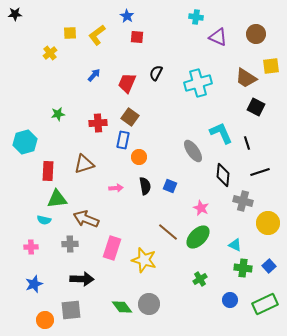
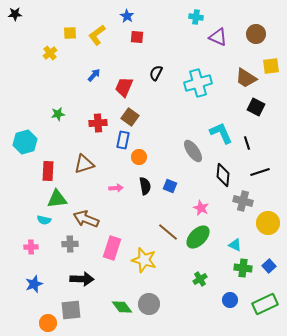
red trapezoid at (127, 83): moved 3 px left, 4 px down
orange circle at (45, 320): moved 3 px right, 3 px down
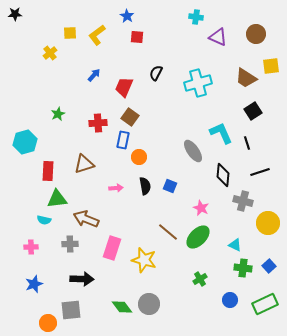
black square at (256, 107): moved 3 px left, 4 px down; rotated 30 degrees clockwise
green star at (58, 114): rotated 16 degrees counterclockwise
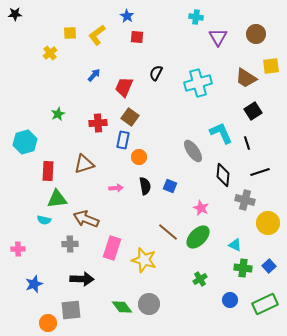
purple triangle at (218, 37): rotated 36 degrees clockwise
gray cross at (243, 201): moved 2 px right, 1 px up
pink cross at (31, 247): moved 13 px left, 2 px down
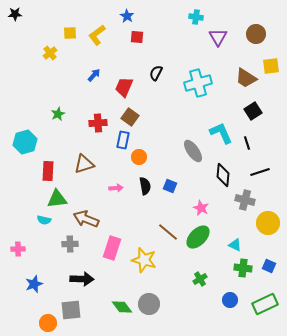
blue square at (269, 266): rotated 24 degrees counterclockwise
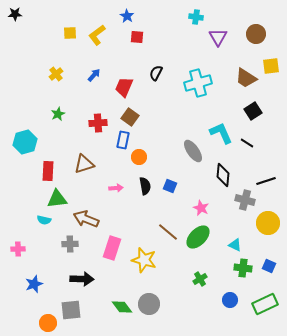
yellow cross at (50, 53): moved 6 px right, 21 px down
black line at (247, 143): rotated 40 degrees counterclockwise
black line at (260, 172): moved 6 px right, 9 px down
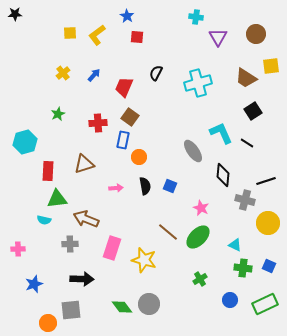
yellow cross at (56, 74): moved 7 px right, 1 px up
